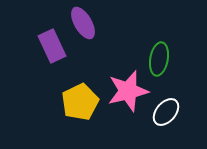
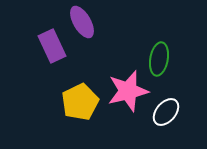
purple ellipse: moved 1 px left, 1 px up
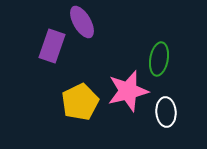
purple rectangle: rotated 44 degrees clockwise
white ellipse: rotated 44 degrees counterclockwise
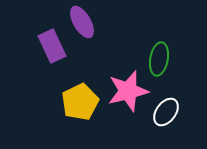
purple rectangle: rotated 44 degrees counterclockwise
white ellipse: rotated 40 degrees clockwise
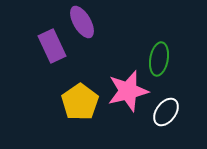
yellow pentagon: rotated 9 degrees counterclockwise
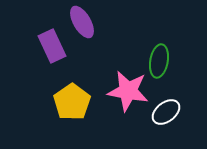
green ellipse: moved 2 px down
pink star: rotated 24 degrees clockwise
yellow pentagon: moved 8 px left
white ellipse: rotated 16 degrees clockwise
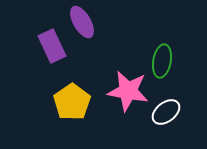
green ellipse: moved 3 px right
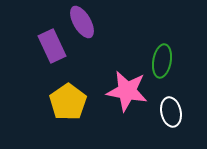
pink star: moved 1 px left
yellow pentagon: moved 4 px left
white ellipse: moved 5 px right; rotated 64 degrees counterclockwise
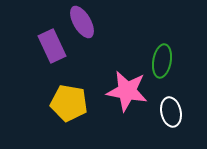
yellow pentagon: moved 1 px right, 1 px down; rotated 27 degrees counterclockwise
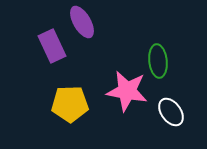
green ellipse: moved 4 px left; rotated 16 degrees counterclockwise
yellow pentagon: moved 1 px right, 1 px down; rotated 12 degrees counterclockwise
white ellipse: rotated 24 degrees counterclockwise
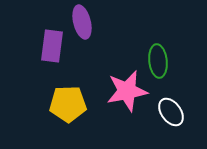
purple ellipse: rotated 16 degrees clockwise
purple rectangle: rotated 32 degrees clockwise
pink star: rotated 21 degrees counterclockwise
yellow pentagon: moved 2 px left
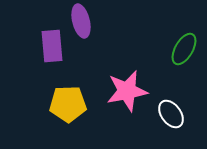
purple ellipse: moved 1 px left, 1 px up
purple rectangle: rotated 12 degrees counterclockwise
green ellipse: moved 26 px right, 12 px up; rotated 36 degrees clockwise
white ellipse: moved 2 px down
